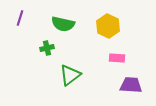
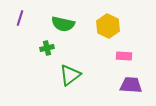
pink rectangle: moved 7 px right, 2 px up
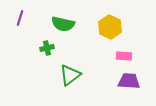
yellow hexagon: moved 2 px right, 1 px down
purple trapezoid: moved 2 px left, 4 px up
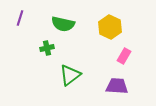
pink rectangle: rotated 63 degrees counterclockwise
purple trapezoid: moved 12 px left, 5 px down
